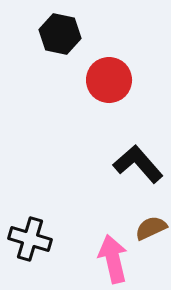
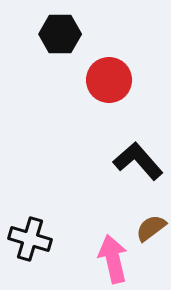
black hexagon: rotated 12 degrees counterclockwise
black L-shape: moved 3 px up
brown semicircle: rotated 12 degrees counterclockwise
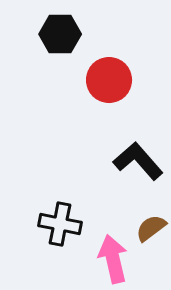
black cross: moved 30 px right, 15 px up; rotated 6 degrees counterclockwise
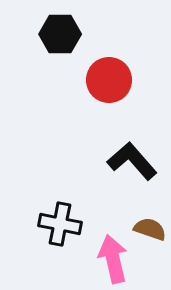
black L-shape: moved 6 px left
brown semicircle: moved 1 px left, 1 px down; rotated 56 degrees clockwise
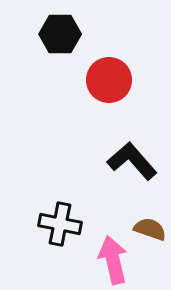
pink arrow: moved 1 px down
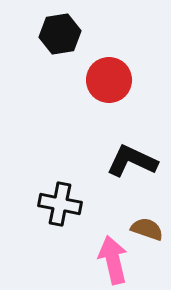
black hexagon: rotated 9 degrees counterclockwise
black L-shape: rotated 24 degrees counterclockwise
black cross: moved 20 px up
brown semicircle: moved 3 px left
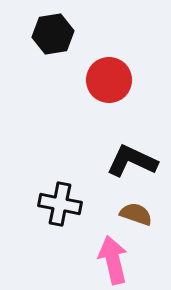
black hexagon: moved 7 px left
brown semicircle: moved 11 px left, 15 px up
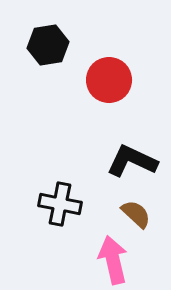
black hexagon: moved 5 px left, 11 px down
brown semicircle: rotated 24 degrees clockwise
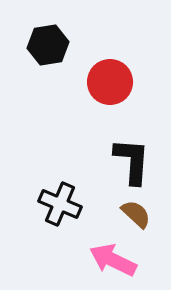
red circle: moved 1 px right, 2 px down
black L-shape: rotated 69 degrees clockwise
black cross: rotated 12 degrees clockwise
pink arrow: rotated 51 degrees counterclockwise
